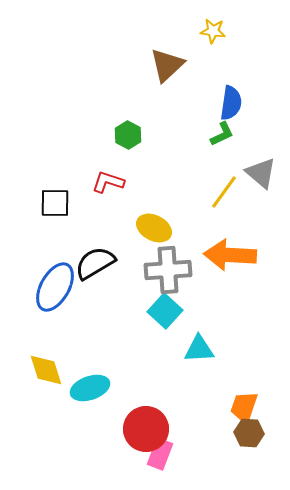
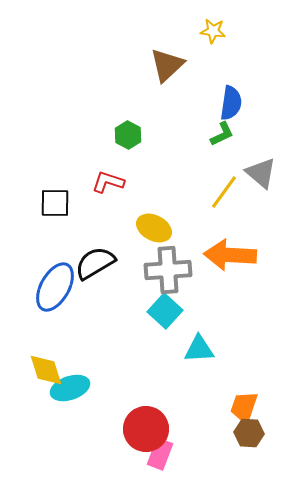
cyan ellipse: moved 20 px left
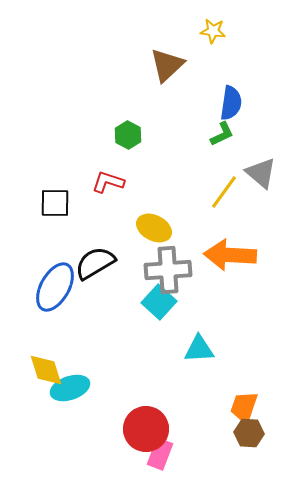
cyan square: moved 6 px left, 9 px up
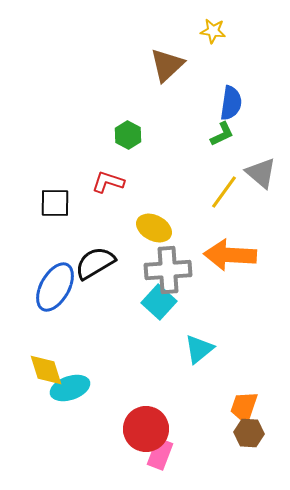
cyan triangle: rotated 36 degrees counterclockwise
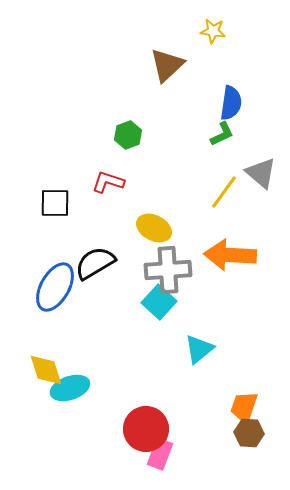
green hexagon: rotated 12 degrees clockwise
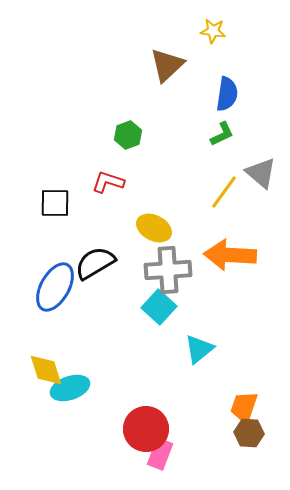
blue semicircle: moved 4 px left, 9 px up
cyan square: moved 5 px down
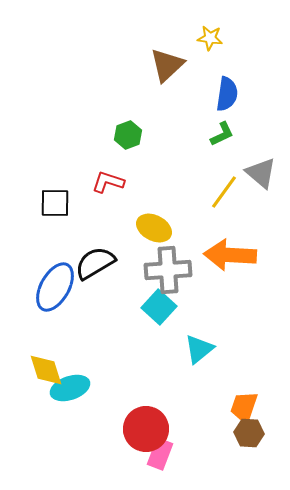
yellow star: moved 3 px left, 7 px down
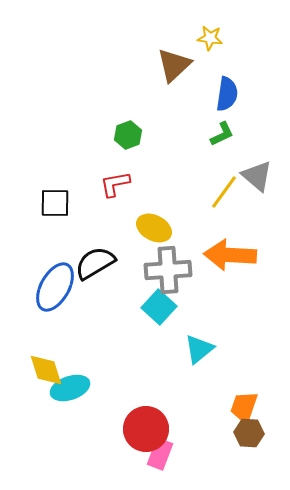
brown triangle: moved 7 px right
gray triangle: moved 4 px left, 3 px down
red L-shape: moved 7 px right, 2 px down; rotated 28 degrees counterclockwise
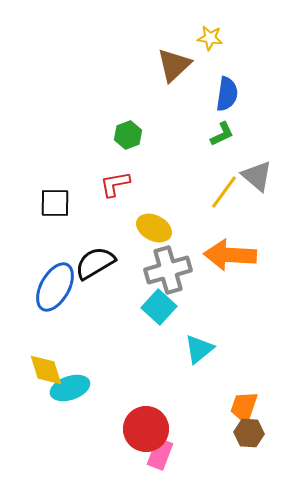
gray cross: rotated 12 degrees counterclockwise
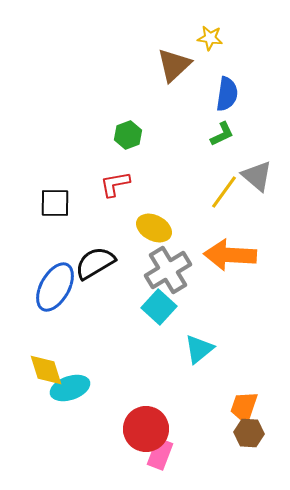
gray cross: rotated 15 degrees counterclockwise
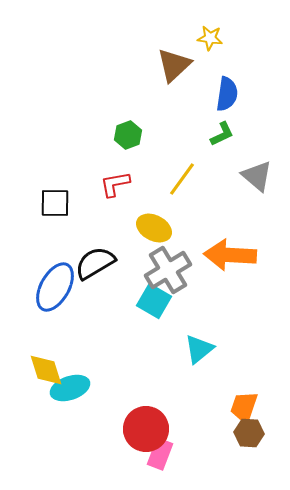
yellow line: moved 42 px left, 13 px up
cyan square: moved 5 px left, 6 px up; rotated 12 degrees counterclockwise
